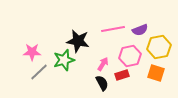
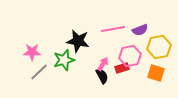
red rectangle: moved 7 px up
black semicircle: moved 7 px up
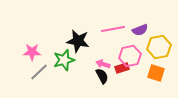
pink arrow: rotated 104 degrees counterclockwise
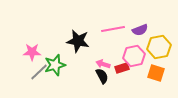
pink hexagon: moved 4 px right
green star: moved 9 px left, 5 px down
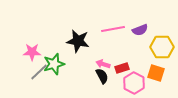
yellow hexagon: moved 3 px right; rotated 10 degrees clockwise
pink hexagon: moved 27 px down; rotated 20 degrees counterclockwise
green star: moved 1 px left, 1 px up
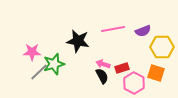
purple semicircle: moved 3 px right, 1 px down
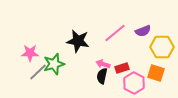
pink line: moved 2 px right, 4 px down; rotated 30 degrees counterclockwise
pink star: moved 2 px left, 1 px down
gray line: moved 1 px left
black semicircle: rotated 140 degrees counterclockwise
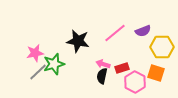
pink star: moved 5 px right; rotated 12 degrees counterclockwise
pink hexagon: moved 1 px right, 1 px up
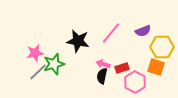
pink line: moved 4 px left; rotated 10 degrees counterclockwise
orange square: moved 6 px up
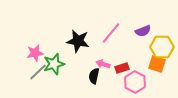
orange square: moved 1 px right, 3 px up
black semicircle: moved 8 px left
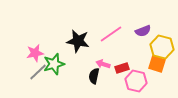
pink line: moved 1 px down; rotated 15 degrees clockwise
yellow hexagon: rotated 15 degrees clockwise
pink hexagon: moved 1 px right, 1 px up; rotated 15 degrees counterclockwise
